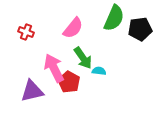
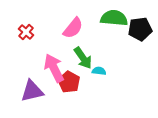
green semicircle: rotated 108 degrees counterclockwise
red cross: rotated 21 degrees clockwise
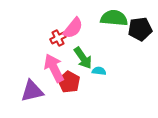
red cross: moved 32 px right, 6 px down; rotated 21 degrees clockwise
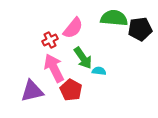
red cross: moved 8 px left, 2 px down
red pentagon: moved 2 px right, 8 px down
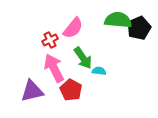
green semicircle: moved 4 px right, 2 px down
black pentagon: moved 1 px left, 1 px up; rotated 15 degrees counterclockwise
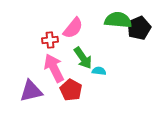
red cross: rotated 21 degrees clockwise
purple triangle: moved 1 px left
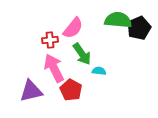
green arrow: moved 1 px left, 4 px up
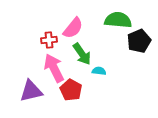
black pentagon: moved 13 px down
red cross: moved 1 px left
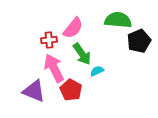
cyan semicircle: moved 2 px left; rotated 32 degrees counterclockwise
purple triangle: moved 3 px right; rotated 35 degrees clockwise
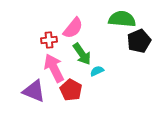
green semicircle: moved 4 px right, 1 px up
